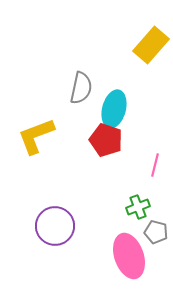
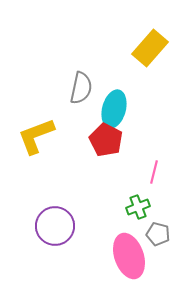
yellow rectangle: moved 1 px left, 3 px down
red pentagon: rotated 8 degrees clockwise
pink line: moved 1 px left, 7 px down
gray pentagon: moved 2 px right, 2 px down
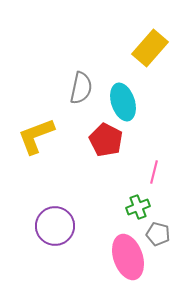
cyan ellipse: moved 9 px right, 7 px up; rotated 33 degrees counterclockwise
pink ellipse: moved 1 px left, 1 px down
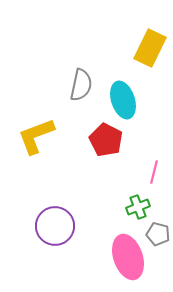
yellow rectangle: rotated 15 degrees counterclockwise
gray semicircle: moved 3 px up
cyan ellipse: moved 2 px up
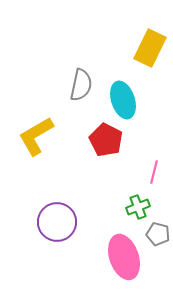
yellow L-shape: rotated 9 degrees counterclockwise
purple circle: moved 2 px right, 4 px up
pink ellipse: moved 4 px left
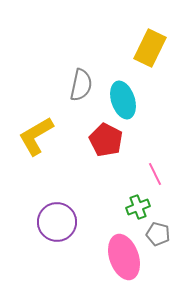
pink line: moved 1 px right, 2 px down; rotated 40 degrees counterclockwise
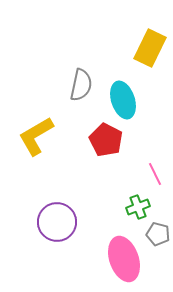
pink ellipse: moved 2 px down
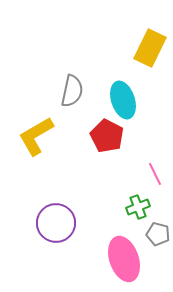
gray semicircle: moved 9 px left, 6 px down
red pentagon: moved 1 px right, 4 px up
purple circle: moved 1 px left, 1 px down
